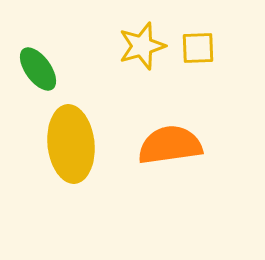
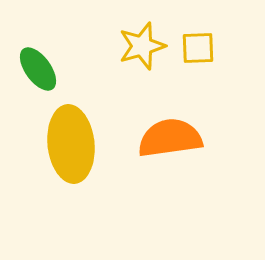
orange semicircle: moved 7 px up
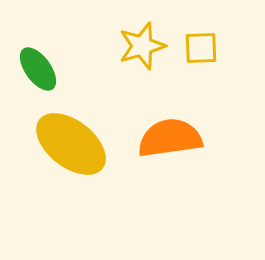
yellow square: moved 3 px right
yellow ellipse: rotated 46 degrees counterclockwise
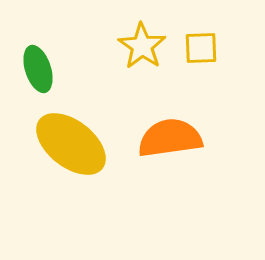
yellow star: rotated 21 degrees counterclockwise
green ellipse: rotated 18 degrees clockwise
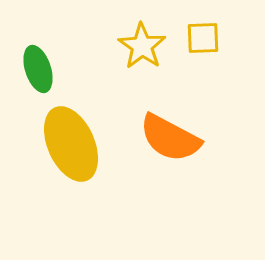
yellow square: moved 2 px right, 10 px up
orange semicircle: rotated 144 degrees counterclockwise
yellow ellipse: rotated 28 degrees clockwise
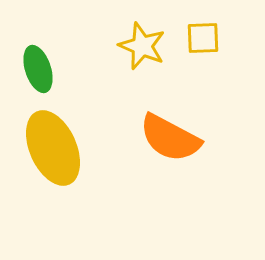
yellow star: rotated 12 degrees counterclockwise
yellow ellipse: moved 18 px left, 4 px down
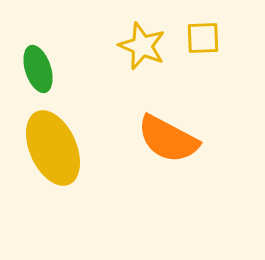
orange semicircle: moved 2 px left, 1 px down
